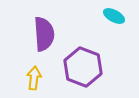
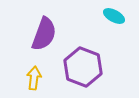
purple semicircle: rotated 24 degrees clockwise
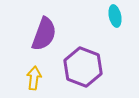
cyan ellipse: moved 1 px right; rotated 50 degrees clockwise
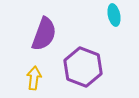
cyan ellipse: moved 1 px left, 1 px up
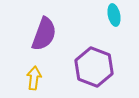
purple hexagon: moved 11 px right
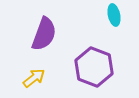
yellow arrow: rotated 45 degrees clockwise
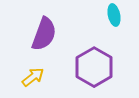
purple hexagon: rotated 9 degrees clockwise
yellow arrow: moved 1 px left, 1 px up
